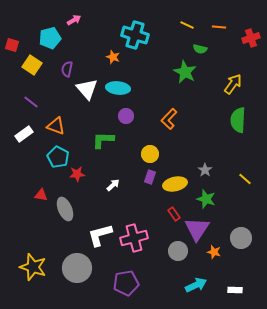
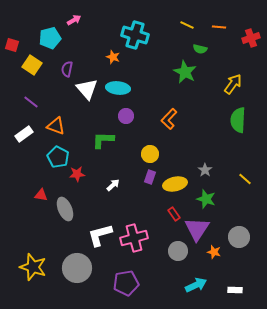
gray circle at (241, 238): moved 2 px left, 1 px up
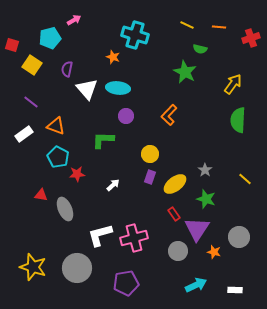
orange L-shape at (169, 119): moved 4 px up
yellow ellipse at (175, 184): rotated 25 degrees counterclockwise
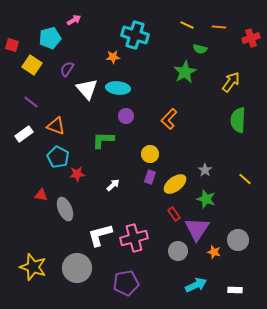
orange star at (113, 57): rotated 24 degrees counterclockwise
purple semicircle at (67, 69): rotated 21 degrees clockwise
green star at (185, 72): rotated 15 degrees clockwise
yellow arrow at (233, 84): moved 2 px left, 2 px up
orange L-shape at (169, 115): moved 4 px down
gray circle at (239, 237): moved 1 px left, 3 px down
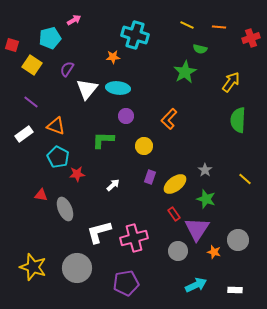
white triangle at (87, 89): rotated 20 degrees clockwise
yellow circle at (150, 154): moved 6 px left, 8 px up
white L-shape at (100, 235): moved 1 px left, 3 px up
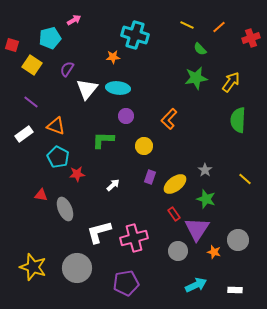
orange line at (219, 27): rotated 48 degrees counterclockwise
green semicircle at (200, 49): rotated 32 degrees clockwise
green star at (185, 72): moved 11 px right, 6 px down; rotated 20 degrees clockwise
